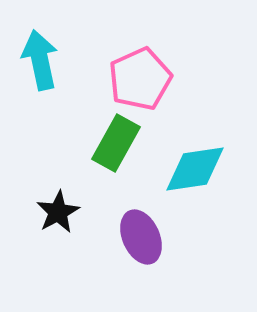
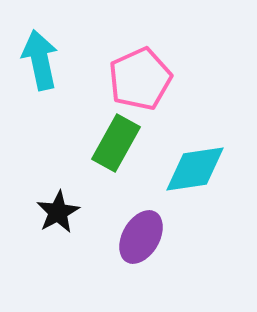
purple ellipse: rotated 54 degrees clockwise
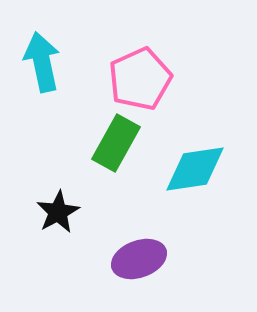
cyan arrow: moved 2 px right, 2 px down
purple ellipse: moved 2 px left, 22 px down; rotated 40 degrees clockwise
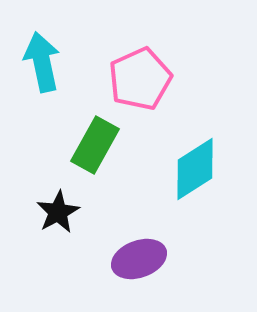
green rectangle: moved 21 px left, 2 px down
cyan diamond: rotated 24 degrees counterclockwise
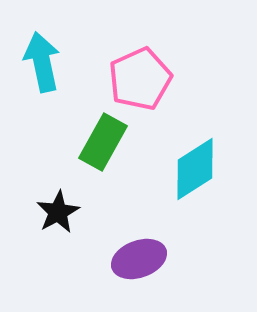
green rectangle: moved 8 px right, 3 px up
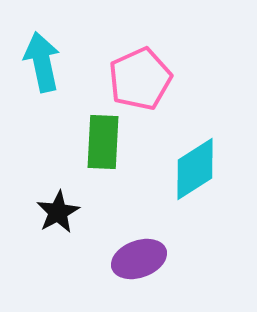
green rectangle: rotated 26 degrees counterclockwise
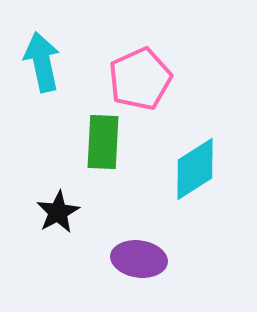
purple ellipse: rotated 28 degrees clockwise
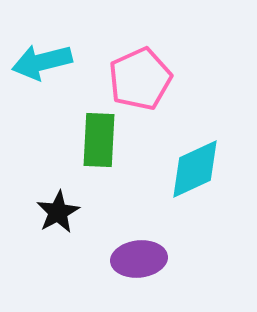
cyan arrow: rotated 92 degrees counterclockwise
green rectangle: moved 4 px left, 2 px up
cyan diamond: rotated 8 degrees clockwise
purple ellipse: rotated 14 degrees counterclockwise
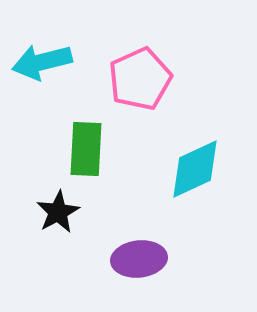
green rectangle: moved 13 px left, 9 px down
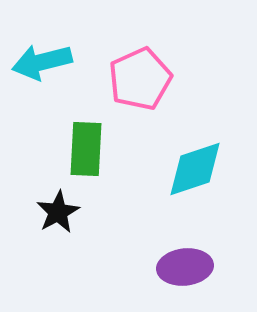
cyan diamond: rotated 6 degrees clockwise
purple ellipse: moved 46 px right, 8 px down
